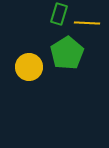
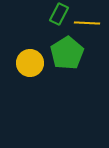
green rectangle: rotated 10 degrees clockwise
yellow circle: moved 1 px right, 4 px up
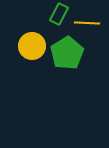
yellow circle: moved 2 px right, 17 px up
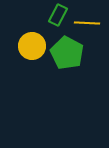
green rectangle: moved 1 px left, 1 px down
green pentagon: rotated 12 degrees counterclockwise
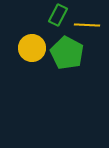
yellow line: moved 2 px down
yellow circle: moved 2 px down
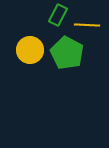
yellow circle: moved 2 px left, 2 px down
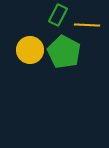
green pentagon: moved 3 px left, 1 px up
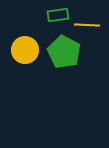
green rectangle: rotated 55 degrees clockwise
yellow circle: moved 5 px left
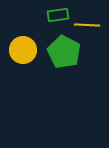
yellow circle: moved 2 px left
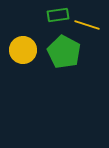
yellow line: rotated 15 degrees clockwise
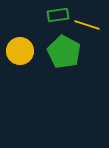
yellow circle: moved 3 px left, 1 px down
